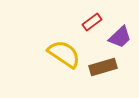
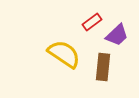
purple trapezoid: moved 3 px left, 2 px up
brown rectangle: rotated 68 degrees counterclockwise
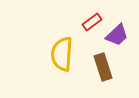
yellow semicircle: moved 2 px left; rotated 120 degrees counterclockwise
brown rectangle: rotated 24 degrees counterclockwise
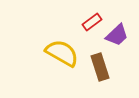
yellow semicircle: moved 1 px up; rotated 116 degrees clockwise
brown rectangle: moved 3 px left
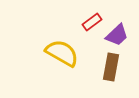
brown rectangle: moved 11 px right; rotated 28 degrees clockwise
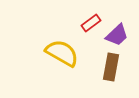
red rectangle: moved 1 px left, 1 px down
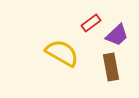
brown rectangle: rotated 20 degrees counterclockwise
